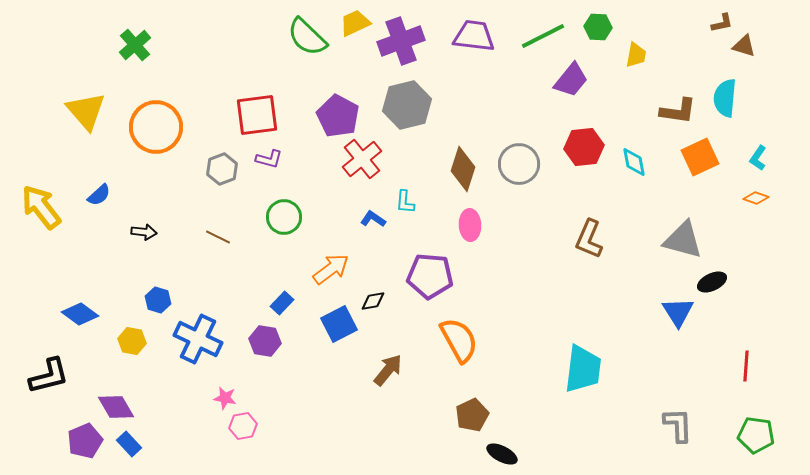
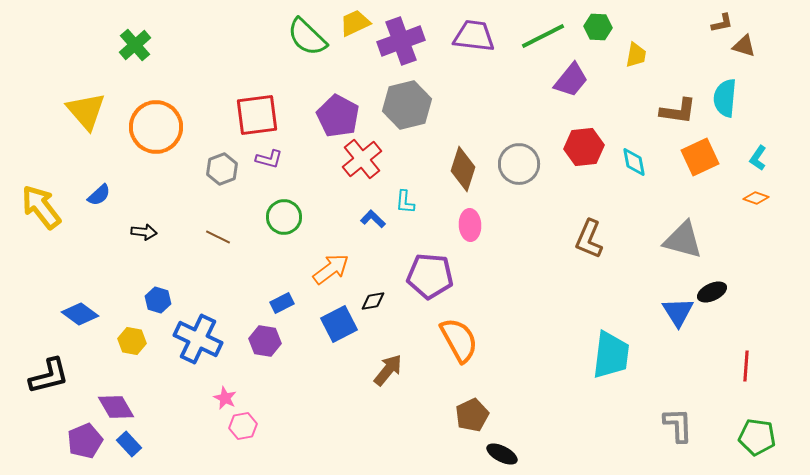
blue L-shape at (373, 219): rotated 10 degrees clockwise
black ellipse at (712, 282): moved 10 px down
blue rectangle at (282, 303): rotated 20 degrees clockwise
cyan trapezoid at (583, 369): moved 28 px right, 14 px up
pink star at (225, 398): rotated 15 degrees clockwise
green pentagon at (756, 435): moved 1 px right, 2 px down
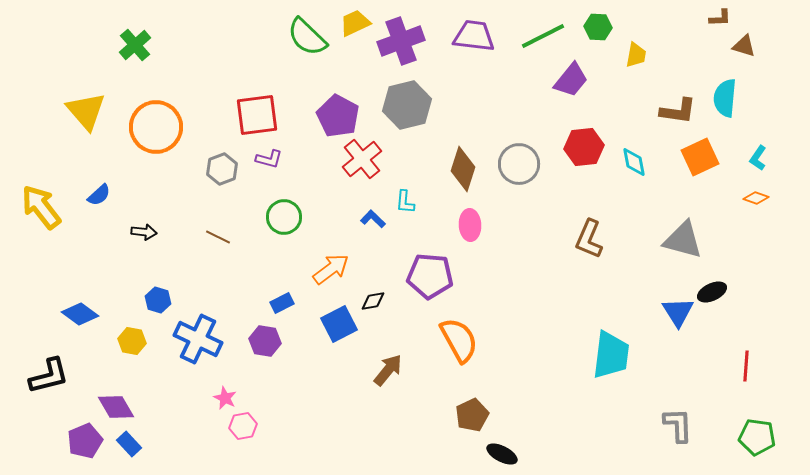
brown L-shape at (722, 23): moved 2 px left, 5 px up; rotated 10 degrees clockwise
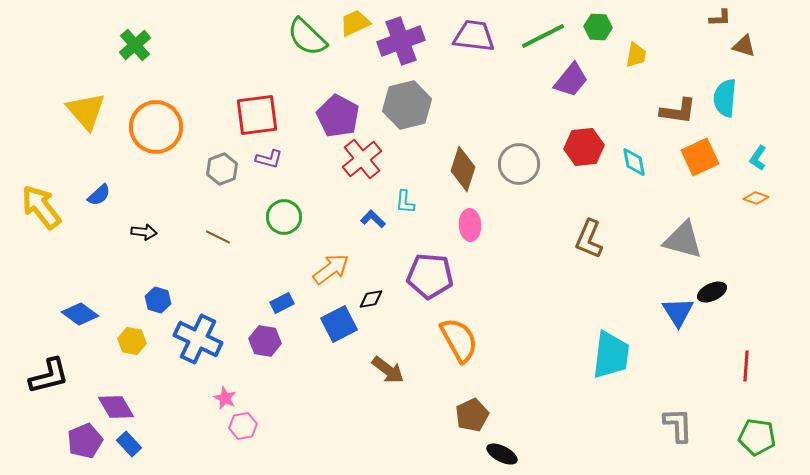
black diamond at (373, 301): moved 2 px left, 2 px up
brown arrow at (388, 370): rotated 88 degrees clockwise
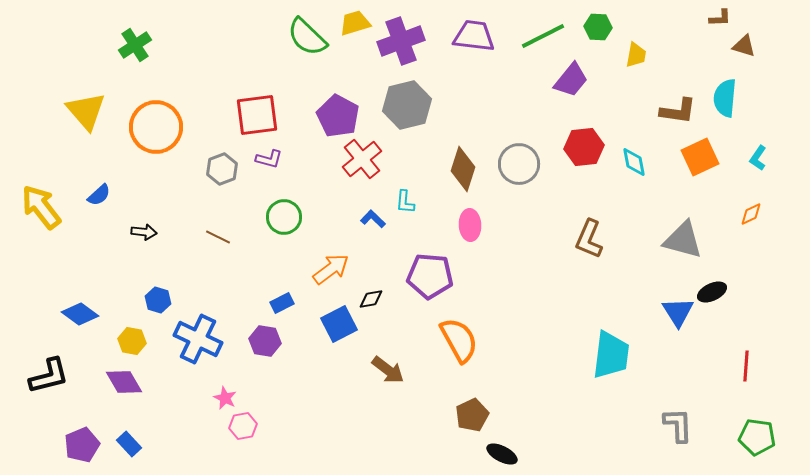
yellow trapezoid at (355, 23): rotated 8 degrees clockwise
green cross at (135, 45): rotated 8 degrees clockwise
orange diamond at (756, 198): moved 5 px left, 16 px down; rotated 45 degrees counterclockwise
purple diamond at (116, 407): moved 8 px right, 25 px up
purple pentagon at (85, 441): moved 3 px left, 4 px down
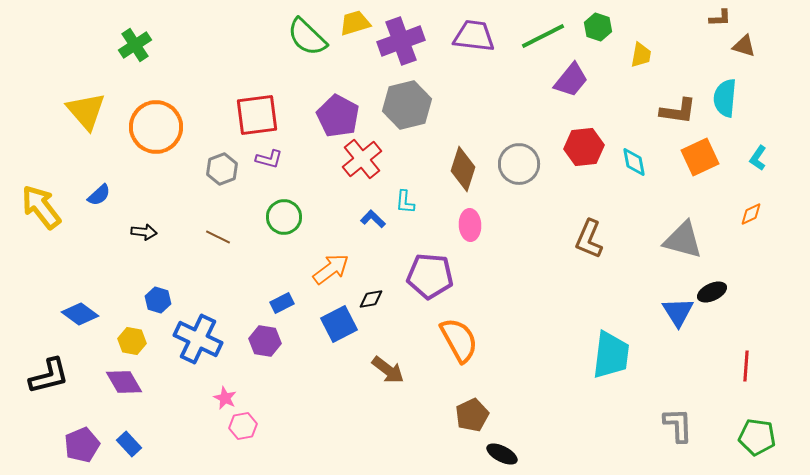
green hexagon at (598, 27): rotated 16 degrees clockwise
yellow trapezoid at (636, 55): moved 5 px right
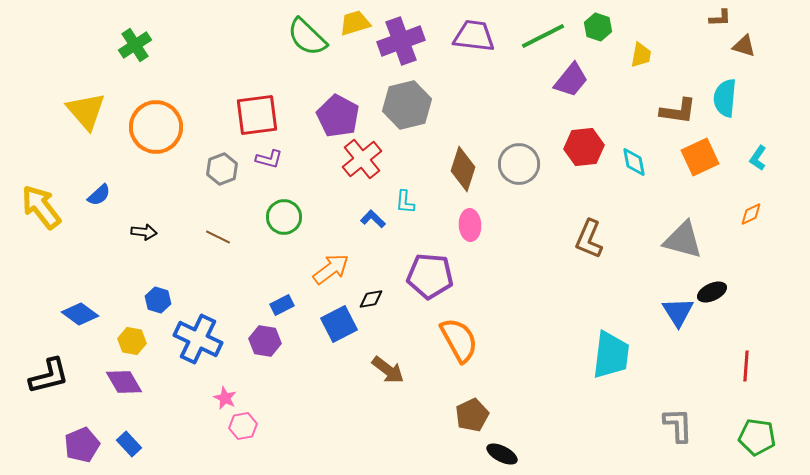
blue rectangle at (282, 303): moved 2 px down
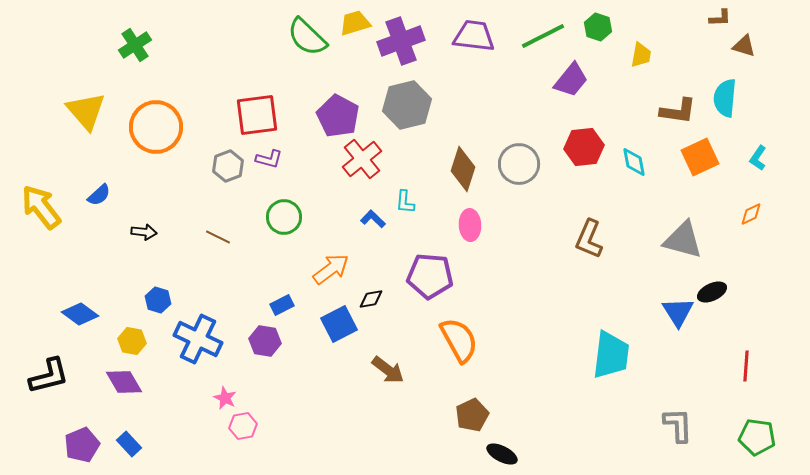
gray hexagon at (222, 169): moved 6 px right, 3 px up
